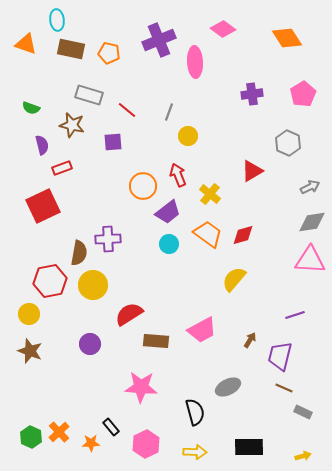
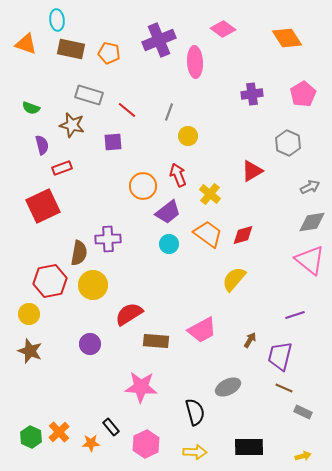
pink triangle at (310, 260): rotated 36 degrees clockwise
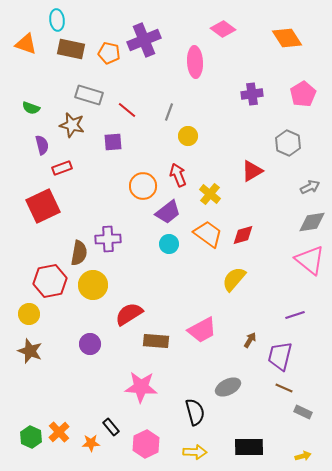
purple cross at (159, 40): moved 15 px left
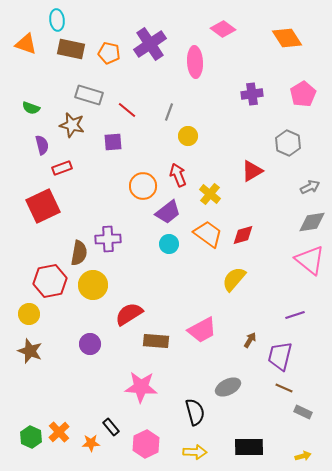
purple cross at (144, 40): moved 6 px right, 4 px down; rotated 12 degrees counterclockwise
